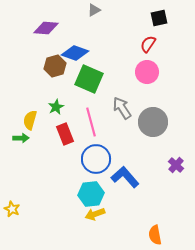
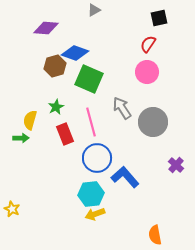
blue circle: moved 1 px right, 1 px up
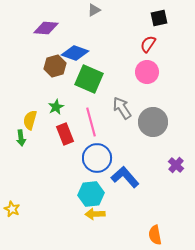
green arrow: rotated 84 degrees clockwise
yellow arrow: rotated 18 degrees clockwise
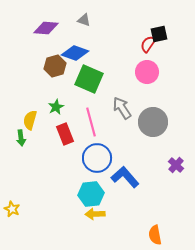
gray triangle: moved 10 px left, 10 px down; rotated 48 degrees clockwise
black square: moved 16 px down
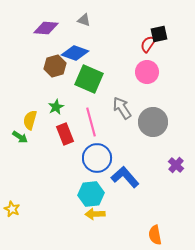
green arrow: moved 1 px left, 1 px up; rotated 49 degrees counterclockwise
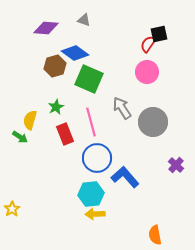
blue diamond: rotated 16 degrees clockwise
yellow star: rotated 14 degrees clockwise
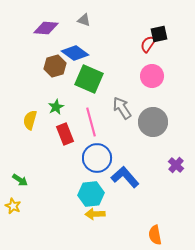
pink circle: moved 5 px right, 4 px down
green arrow: moved 43 px down
yellow star: moved 1 px right, 3 px up; rotated 14 degrees counterclockwise
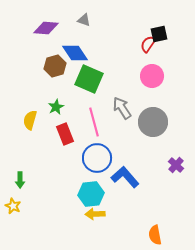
blue diamond: rotated 20 degrees clockwise
pink line: moved 3 px right
green arrow: rotated 56 degrees clockwise
